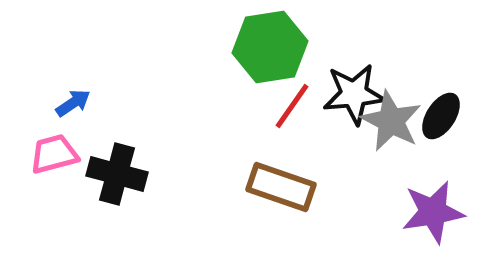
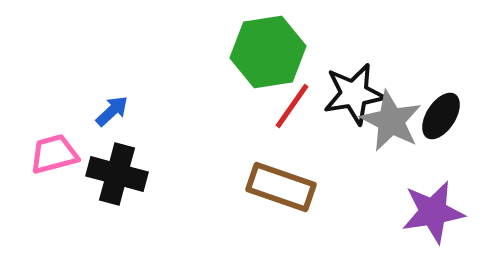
green hexagon: moved 2 px left, 5 px down
black star: rotated 4 degrees counterclockwise
blue arrow: moved 39 px right, 8 px down; rotated 9 degrees counterclockwise
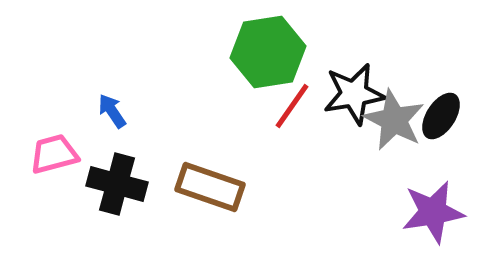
blue arrow: rotated 81 degrees counterclockwise
gray star: moved 3 px right, 1 px up
black cross: moved 10 px down
brown rectangle: moved 71 px left
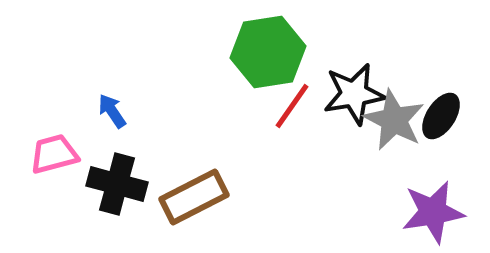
brown rectangle: moved 16 px left, 10 px down; rotated 46 degrees counterclockwise
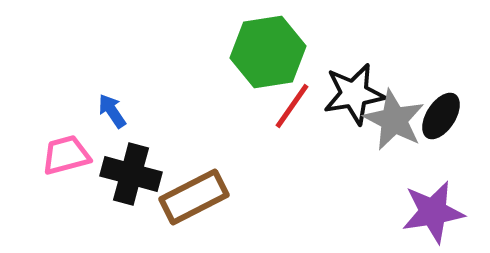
pink trapezoid: moved 12 px right, 1 px down
black cross: moved 14 px right, 10 px up
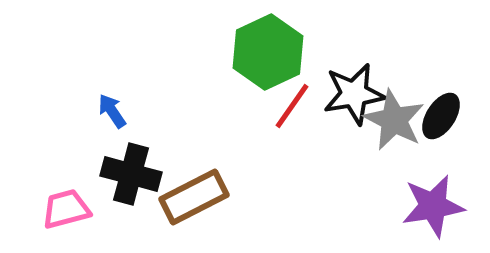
green hexagon: rotated 16 degrees counterclockwise
pink trapezoid: moved 54 px down
purple star: moved 6 px up
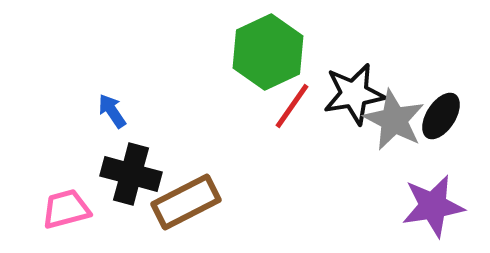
brown rectangle: moved 8 px left, 5 px down
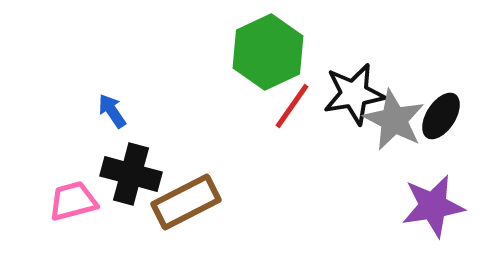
pink trapezoid: moved 7 px right, 8 px up
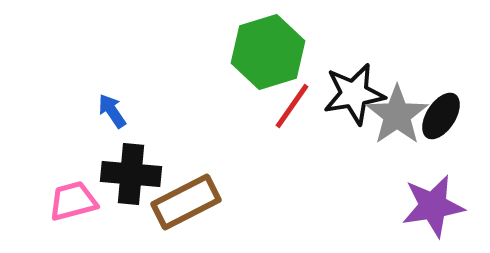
green hexagon: rotated 8 degrees clockwise
gray star: moved 3 px right, 5 px up; rotated 10 degrees clockwise
black cross: rotated 10 degrees counterclockwise
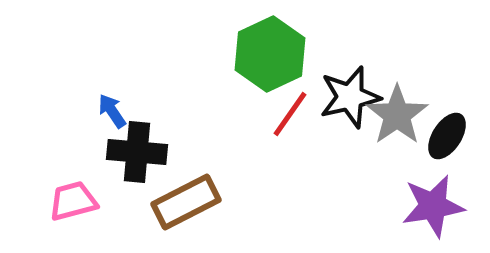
green hexagon: moved 2 px right, 2 px down; rotated 8 degrees counterclockwise
black star: moved 4 px left, 3 px down; rotated 4 degrees counterclockwise
red line: moved 2 px left, 8 px down
black ellipse: moved 6 px right, 20 px down
black cross: moved 6 px right, 22 px up
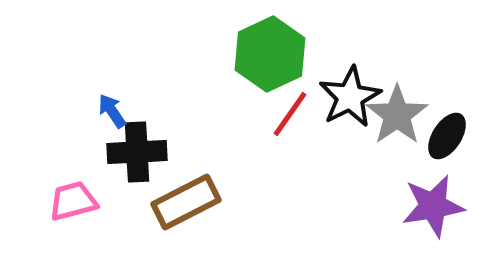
black star: rotated 14 degrees counterclockwise
black cross: rotated 8 degrees counterclockwise
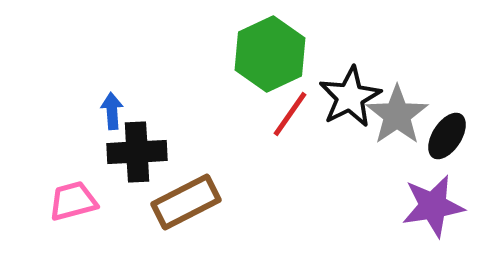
blue arrow: rotated 30 degrees clockwise
